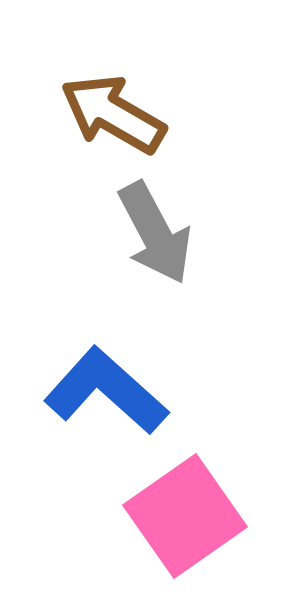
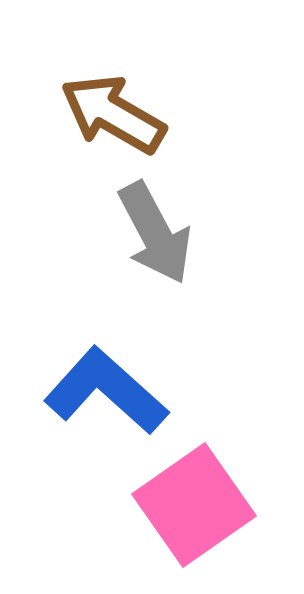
pink square: moved 9 px right, 11 px up
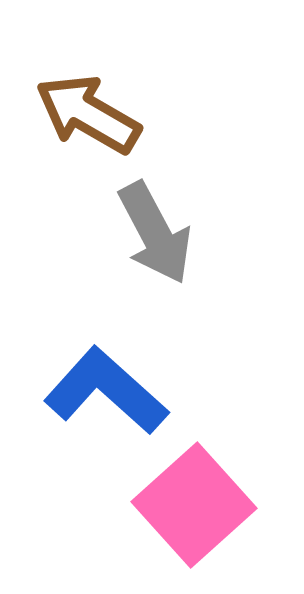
brown arrow: moved 25 px left
pink square: rotated 7 degrees counterclockwise
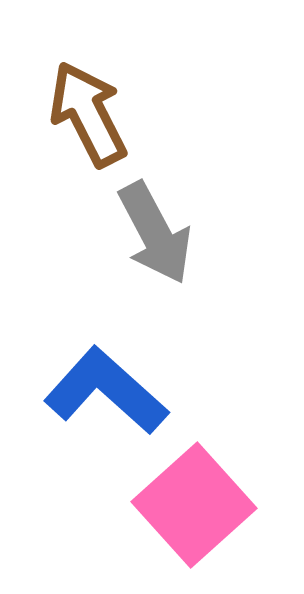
brown arrow: rotated 33 degrees clockwise
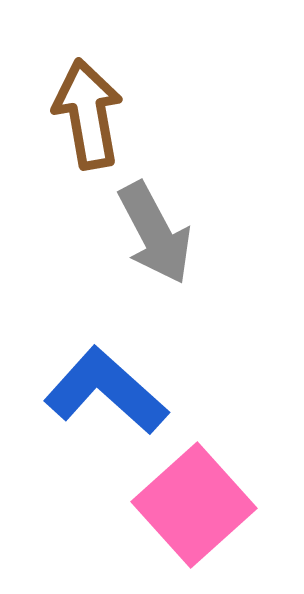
brown arrow: rotated 17 degrees clockwise
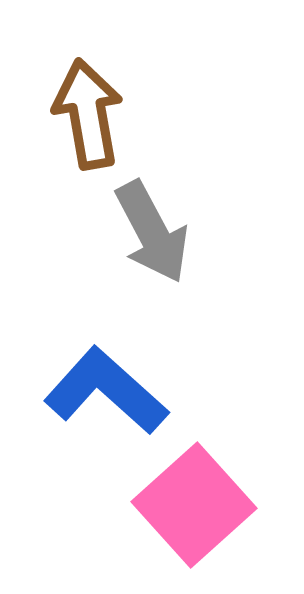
gray arrow: moved 3 px left, 1 px up
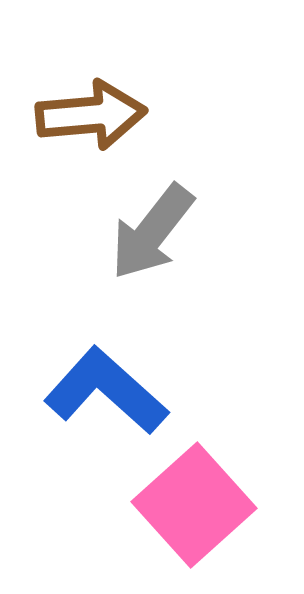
brown arrow: moved 3 px right, 1 px down; rotated 95 degrees clockwise
gray arrow: rotated 66 degrees clockwise
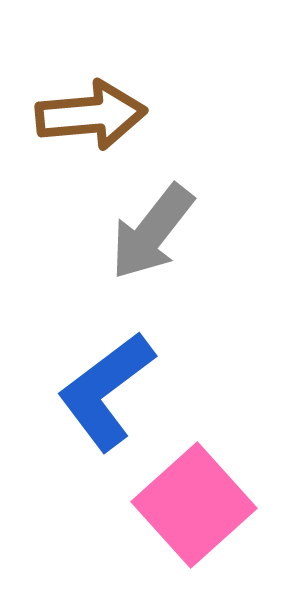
blue L-shape: rotated 79 degrees counterclockwise
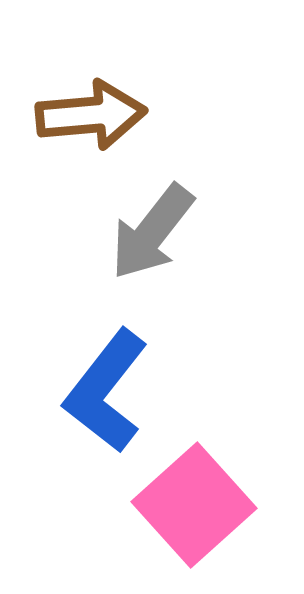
blue L-shape: rotated 15 degrees counterclockwise
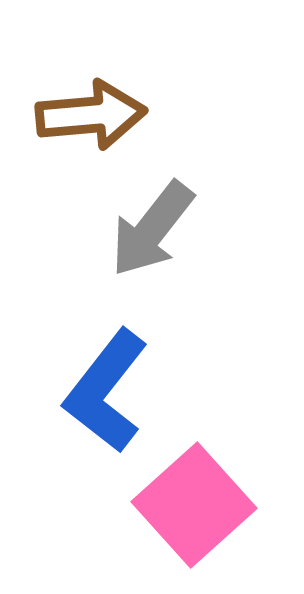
gray arrow: moved 3 px up
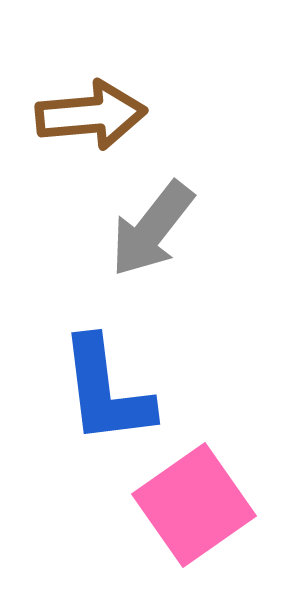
blue L-shape: rotated 45 degrees counterclockwise
pink square: rotated 7 degrees clockwise
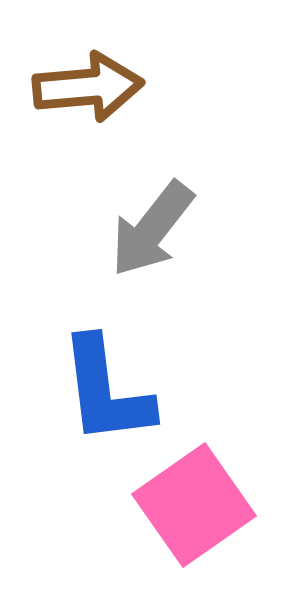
brown arrow: moved 3 px left, 28 px up
